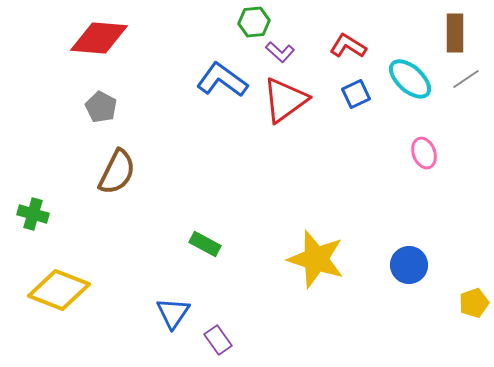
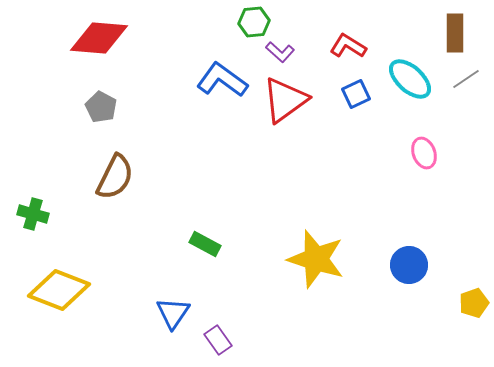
brown semicircle: moved 2 px left, 5 px down
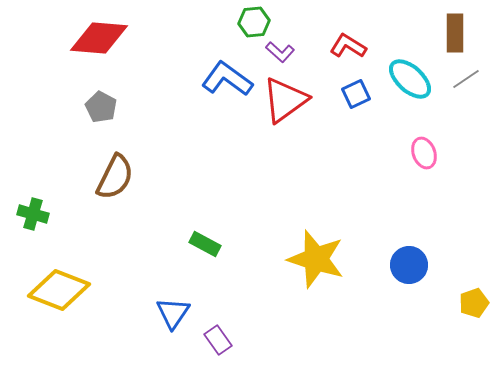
blue L-shape: moved 5 px right, 1 px up
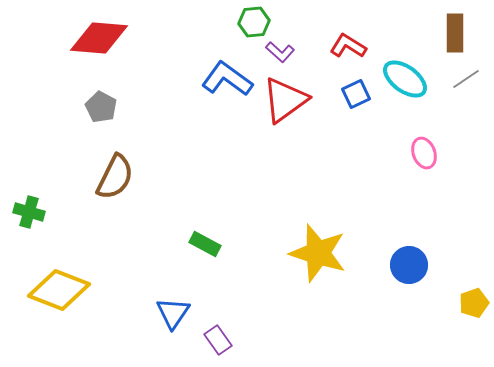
cyan ellipse: moved 5 px left; rotated 6 degrees counterclockwise
green cross: moved 4 px left, 2 px up
yellow star: moved 2 px right, 6 px up
